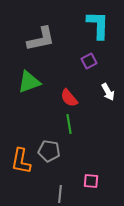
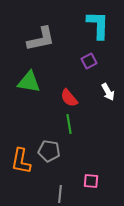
green triangle: rotated 30 degrees clockwise
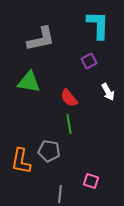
pink square: rotated 14 degrees clockwise
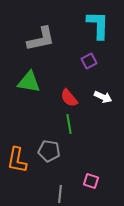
white arrow: moved 5 px left, 5 px down; rotated 36 degrees counterclockwise
orange L-shape: moved 4 px left, 1 px up
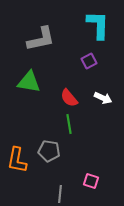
white arrow: moved 1 px down
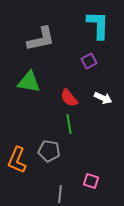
orange L-shape: rotated 12 degrees clockwise
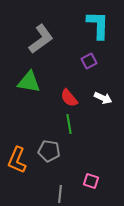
gray L-shape: rotated 24 degrees counterclockwise
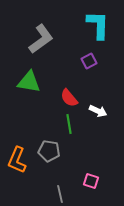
white arrow: moved 5 px left, 13 px down
gray line: rotated 18 degrees counterclockwise
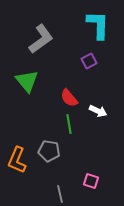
green triangle: moved 2 px left, 1 px up; rotated 40 degrees clockwise
